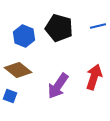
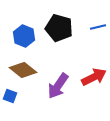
blue line: moved 1 px down
brown diamond: moved 5 px right
red arrow: rotated 45 degrees clockwise
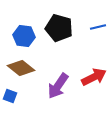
blue hexagon: rotated 15 degrees counterclockwise
brown diamond: moved 2 px left, 2 px up
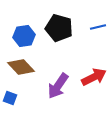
blue hexagon: rotated 15 degrees counterclockwise
brown diamond: moved 1 px up; rotated 8 degrees clockwise
blue square: moved 2 px down
